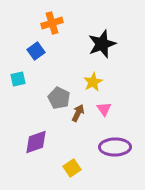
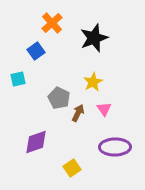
orange cross: rotated 25 degrees counterclockwise
black star: moved 8 px left, 6 px up
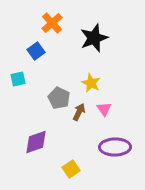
yellow star: moved 2 px left, 1 px down; rotated 18 degrees counterclockwise
brown arrow: moved 1 px right, 1 px up
yellow square: moved 1 px left, 1 px down
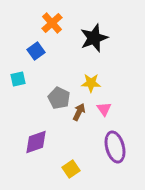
yellow star: rotated 24 degrees counterclockwise
purple ellipse: rotated 76 degrees clockwise
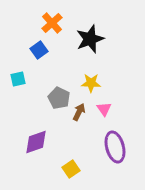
black star: moved 4 px left, 1 px down
blue square: moved 3 px right, 1 px up
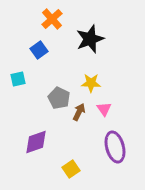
orange cross: moved 4 px up
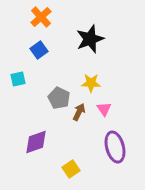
orange cross: moved 11 px left, 2 px up
